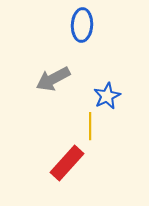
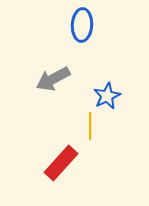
red rectangle: moved 6 px left
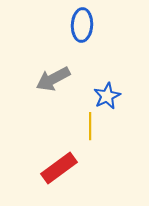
red rectangle: moved 2 px left, 5 px down; rotated 12 degrees clockwise
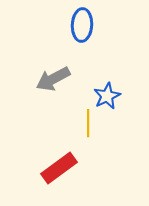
yellow line: moved 2 px left, 3 px up
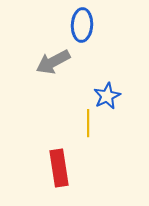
gray arrow: moved 17 px up
red rectangle: rotated 63 degrees counterclockwise
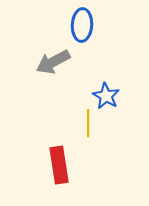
blue star: moved 1 px left; rotated 16 degrees counterclockwise
red rectangle: moved 3 px up
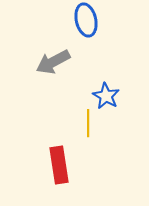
blue ellipse: moved 4 px right, 5 px up; rotated 16 degrees counterclockwise
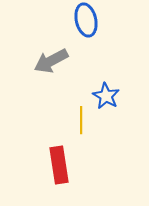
gray arrow: moved 2 px left, 1 px up
yellow line: moved 7 px left, 3 px up
